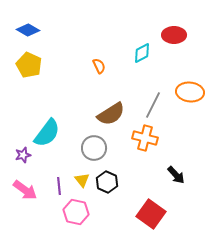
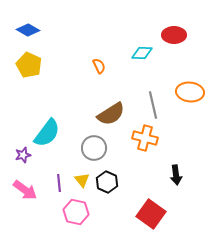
cyan diamond: rotated 30 degrees clockwise
gray line: rotated 40 degrees counterclockwise
black arrow: rotated 36 degrees clockwise
purple line: moved 3 px up
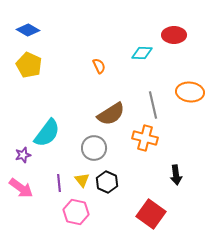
pink arrow: moved 4 px left, 2 px up
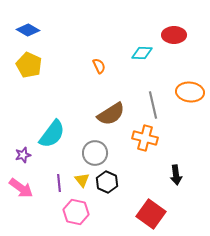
cyan semicircle: moved 5 px right, 1 px down
gray circle: moved 1 px right, 5 px down
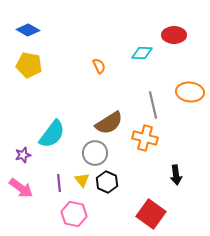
yellow pentagon: rotated 15 degrees counterclockwise
brown semicircle: moved 2 px left, 9 px down
pink hexagon: moved 2 px left, 2 px down
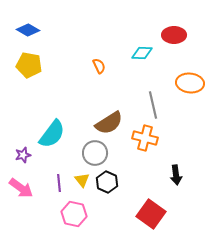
orange ellipse: moved 9 px up
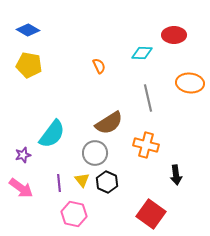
gray line: moved 5 px left, 7 px up
orange cross: moved 1 px right, 7 px down
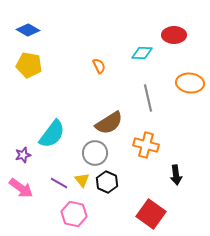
purple line: rotated 54 degrees counterclockwise
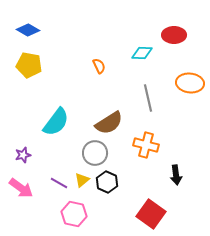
cyan semicircle: moved 4 px right, 12 px up
yellow triangle: rotated 28 degrees clockwise
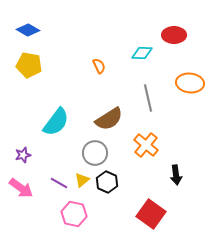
brown semicircle: moved 4 px up
orange cross: rotated 25 degrees clockwise
